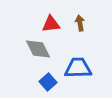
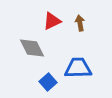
red triangle: moved 1 px right, 3 px up; rotated 18 degrees counterclockwise
gray diamond: moved 6 px left, 1 px up
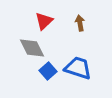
red triangle: moved 8 px left; rotated 18 degrees counterclockwise
blue trapezoid: rotated 20 degrees clockwise
blue square: moved 11 px up
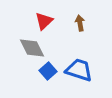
blue trapezoid: moved 1 px right, 2 px down
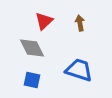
blue square: moved 16 px left, 9 px down; rotated 36 degrees counterclockwise
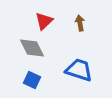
blue square: rotated 12 degrees clockwise
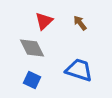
brown arrow: rotated 28 degrees counterclockwise
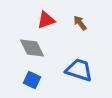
red triangle: moved 2 px right, 1 px up; rotated 24 degrees clockwise
